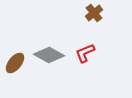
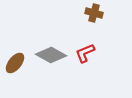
brown cross: rotated 36 degrees counterclockwise
gray diamond: moved 2 px right
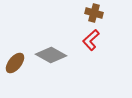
red L-shape: moved 6 px right, 13 px up; rotated 20 degrees counterclockwise
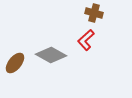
red L-shape: moved 5 px left
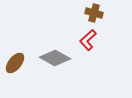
red L-shape: moved 2 px right
gray diamond: moved 4 px right, 3 px down
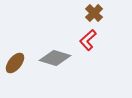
brown cross: rotated 30 degrees clockwise
gray diamond: rotated 12 degrees counterclockwise
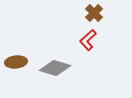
gray diamond: moved 10 px down
brown ellipse: moved 1 px right, 1 px up; rotated 45 degrees clockwise
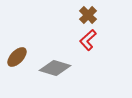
brown cross: moved 6 px left, 2 px down
brown ellipse: moved 1 px right, 5 px up; rotated 40 degrees counterclockwise
